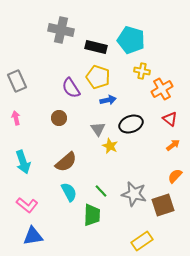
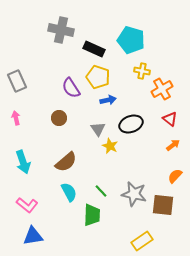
black rectangle: moved 2 px left, 2 px down; rotated 10 degrees clockwise
brown square: rotated 25 degrees clockwise
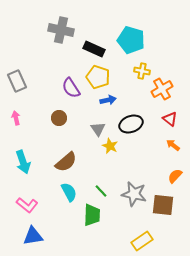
orange arrow: rotated 104 degrees counterclockwise
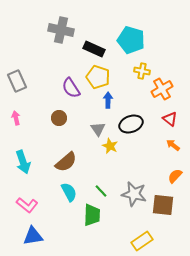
blue arrow: rotated 77 degrees counterclockwise
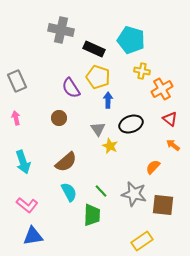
orange semicircle: moved 22 px left, 9 px up
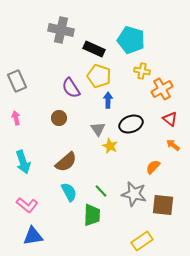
yellow pentagon: moved 1 px right, 1 px up
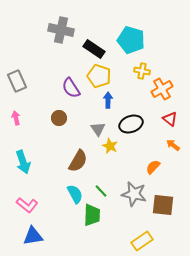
black rectangle: rotated 10 degrees clockwise
brown semicircle: moved 12 px right, 1 px up; rotated 20 degrees counterclockwise
cyan semicircle: moved 6 px right, 2 px down
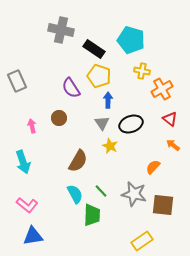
pink arrow: moved 16 px right, 8 px down
gray triangle: moved 4 px right, 6 px up
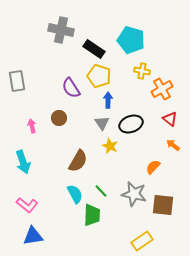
gray rectangle: rotated 15 degrees clockwise
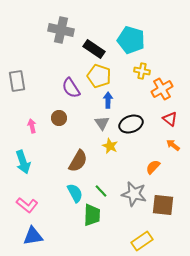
cyan semicircle: moved 1 px up
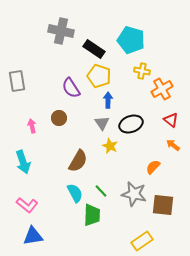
gray cross: moved 1 px down
red triangle: moved 1 px right, 1 px down
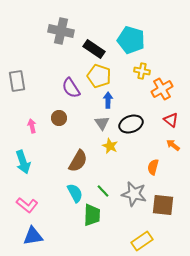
orange semicircle: rotated 28 degrees counterclockwise
green line: moved 2 px right
